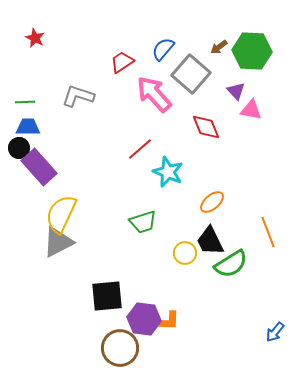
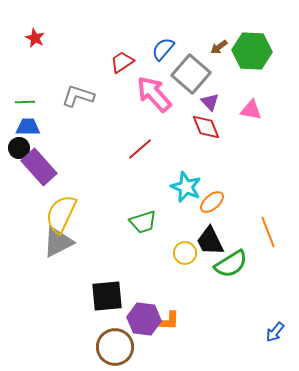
purple triangle: moved 26 px left, 11 px down
cyan star: moved 18 px right, 15 px down
brown circle: moved 5 px left, 1 px up
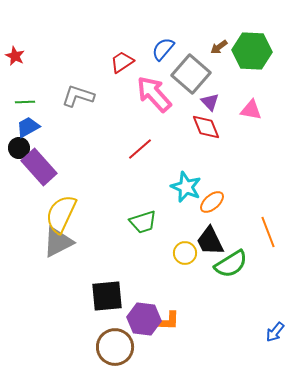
red star: moved 20 px left, 18 px down
blue trapezoid: rotated 30 degrees counterclockwise
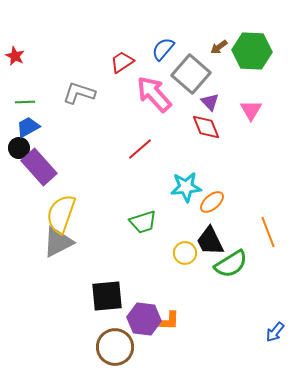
gray L-shape: moved 1 px right, 3 px up
pink triangle: rotated 50 degrees clockwise
cyan star: rotated 28 degrees counterclockwise
yellow semicircle: rotated 6 degrees counterclockwise
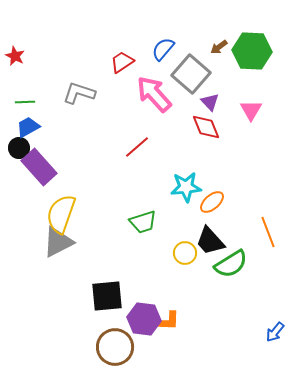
red line: moved 3 px left, 2 px up
black trapezoid: rotated 16 degrees counterclockwise
